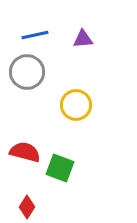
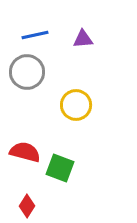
red diamond: moved 1 px up
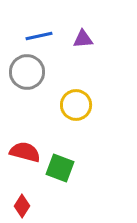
blue line: moved 4 px right, 1 px down
red diamond: moved 5 px left
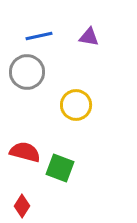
purple triangle: moved 6 px right, 2 px up; rotated 15 degrees clockwise
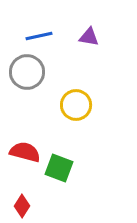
green square: moved 1 px left
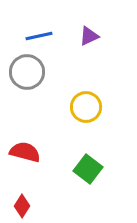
purple triangle: moved 1 px up; rotated 35 degrees counterclockwise
yellow circle: moved 10 px right, 2 px down
green square: moved 29 px right, 1 px down; rotated 16 degrees clockwise
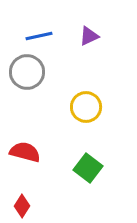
green square: moved 1 px up
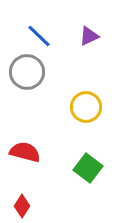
blue line: rotated 56 degrees clockwise
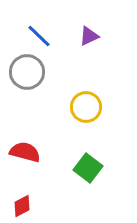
red diamond: rotated 30 degrees clockwise
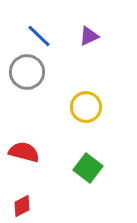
red semicircle: moved 1 px left
